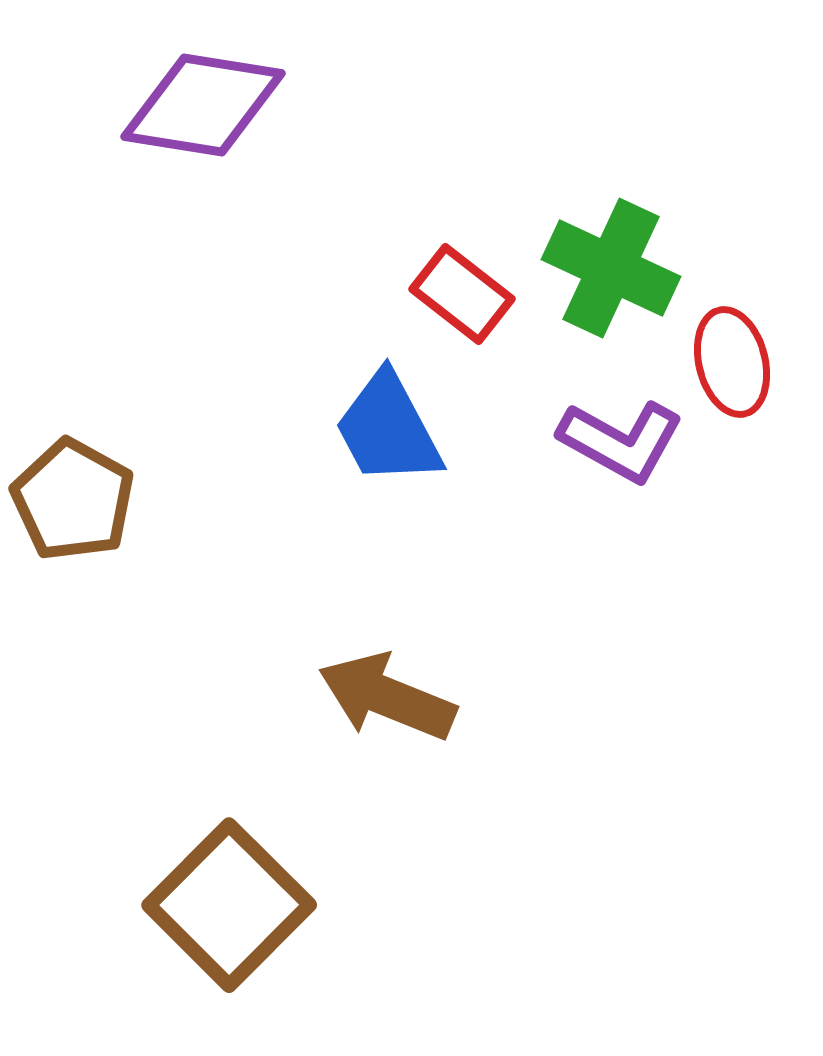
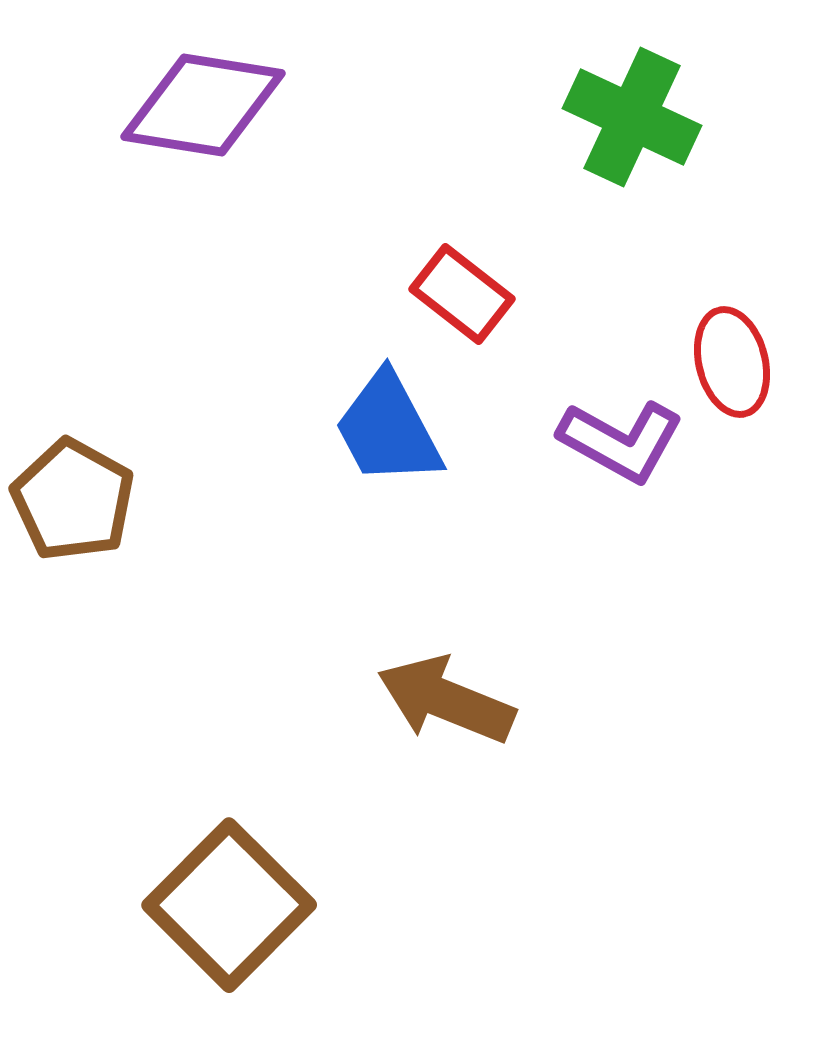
green cross: moved 21 px right, 151 px up
brown arrow: moved 59 px right, 3 px down
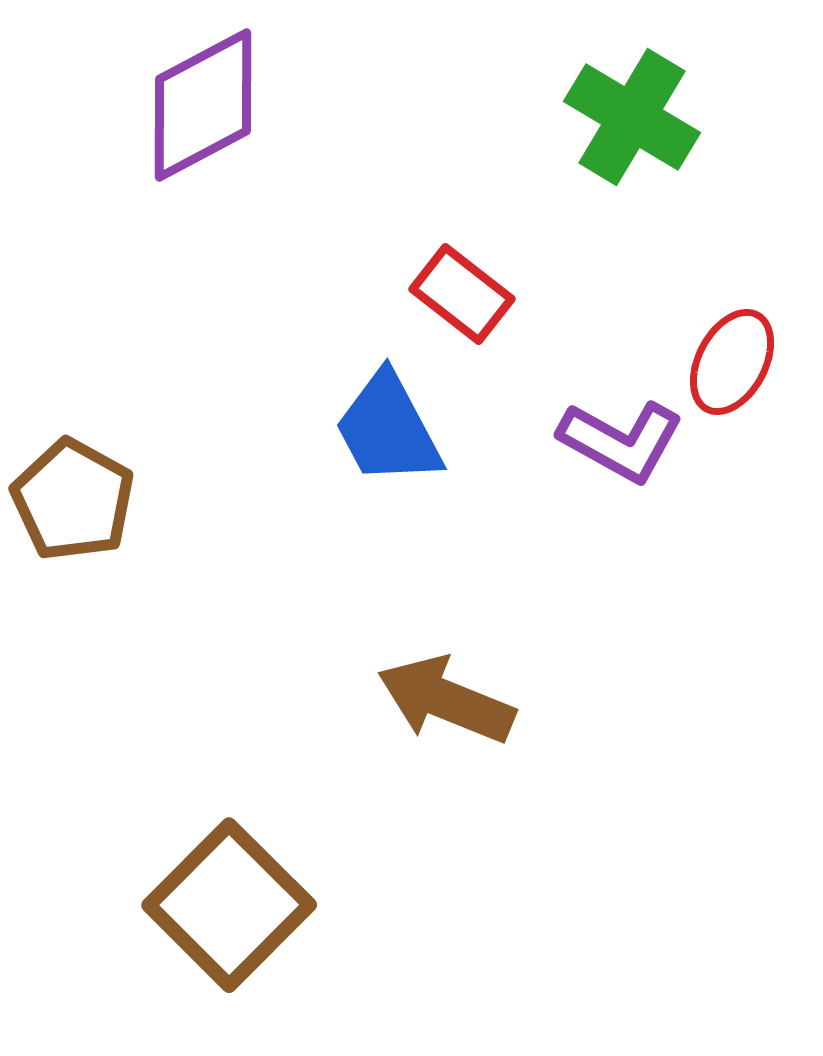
purple diamond: rotated 37 degrees counterclockwise
green cross: rotated 6 degrees clockwise
red ellipse: rotated 42 degrees clockwise
